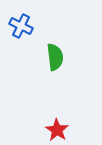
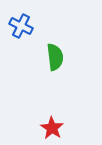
red star: moved 5 px left, 2 px up
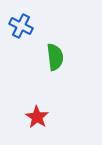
red star: moved 15 px left, 11 px up
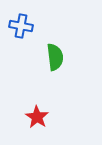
blue cross: rotated 15 degrees counterclockwise
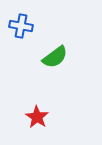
green semicircle: rotated 60 degrees clockwise
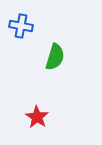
green semicircle: rotated 36 degrees counterclockwise
